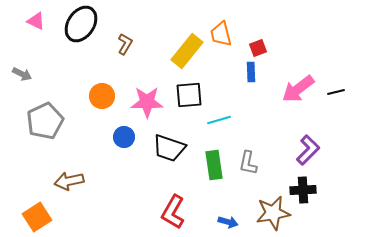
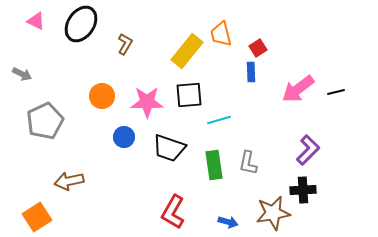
red square: rotated 12 degrees counterclockwise
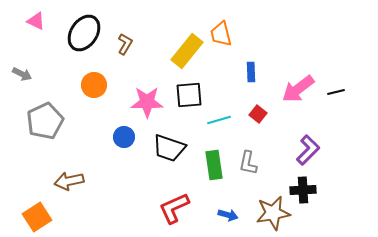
black ellipse: moved 3 px right, 9 px down
red square: moved 66 px down; rotated 18 degrees counterclockwise
orange circle: moved 8 px left, 11 px up
red L-shape: moved 1 px right, 4 px up; rotated 36 degrees clockwise
blue arrow: moved 7 px up
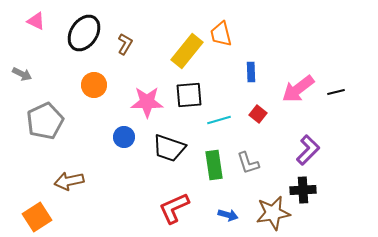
gray L-shape: rotated 30 degrees counterclockwise
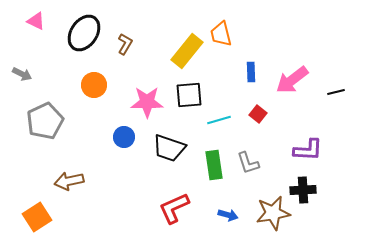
pink arrow: moved 6 px left, 9 px up
purple L-shape: rotated 48 degrees clockwise
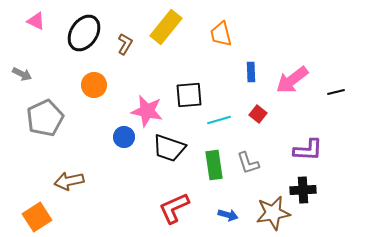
yellow rectangle: moved 21 px left, 24 px up
pink star: moved 9 px down; rotated 12 degrees clockwise
gray pentagon: moved 3 px up
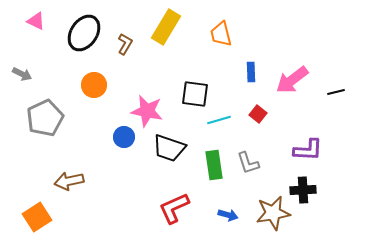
yellow rectangle: rotated 8 degrees counterclockwise
black square: moved 6 px right, 1 px up; rotated 12 degrees clockwise
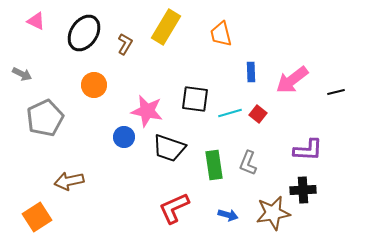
black square: moved 5 px down
cyan line: moved 11 px right, 7 px up
gray L-shape: rotated 40 degrees clockwise
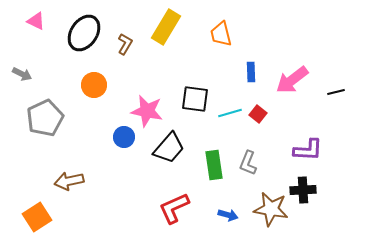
black trapezoid: rotated 68 degrees counterclockwise
brown star: moved 2 px left, 4 px up; rotated 20 degrees clockwise
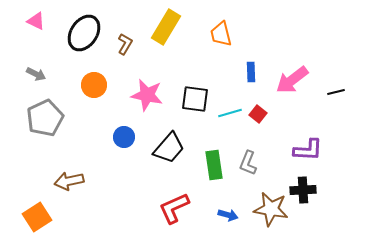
gray arrow: moved 14 px right
pink star: moved 16 px up
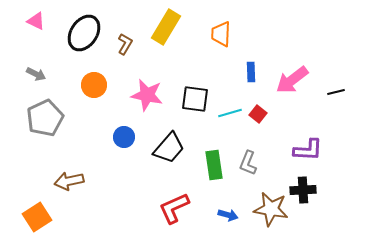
orange trapezoid: rotated 16 degrees clockwise
